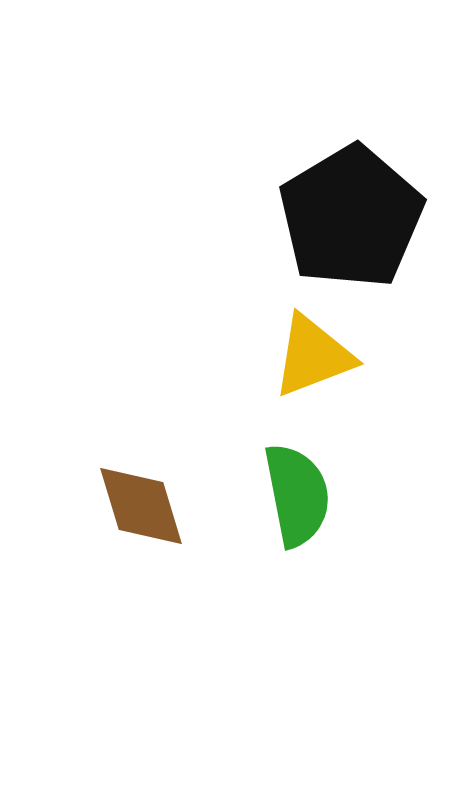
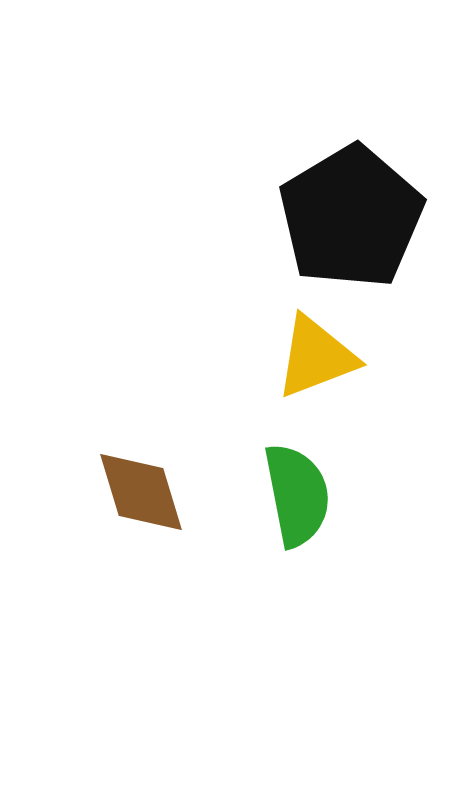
yellow triangle: moved 3 px right, 1 px down
brown diamond: moved 14 px up
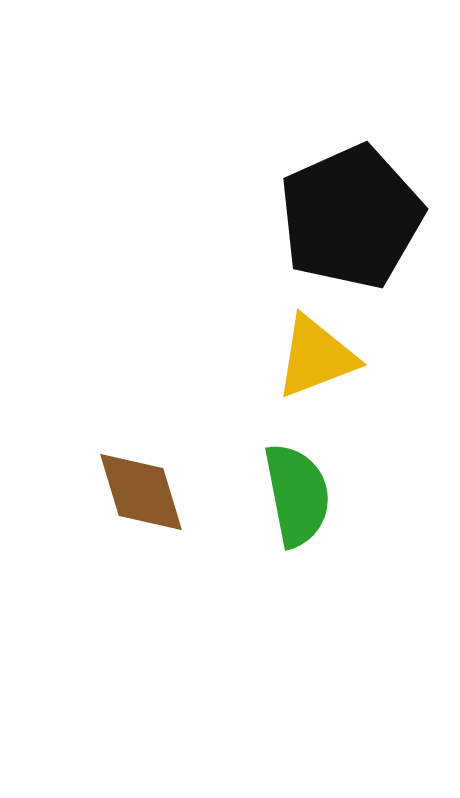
black pentagon: rotated 7 degrees clockwise
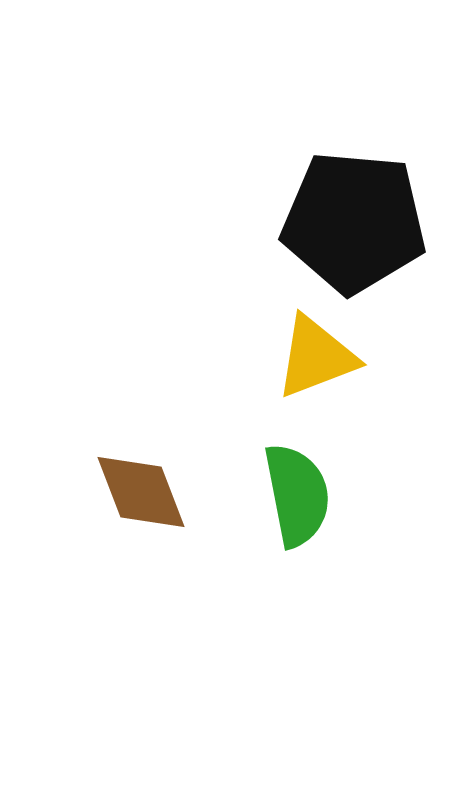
black pentagon: moved 3 px right, 5 px down; rotated 29 degrees clockwise
brown diamond: rotated 4 degrees counterclockwise
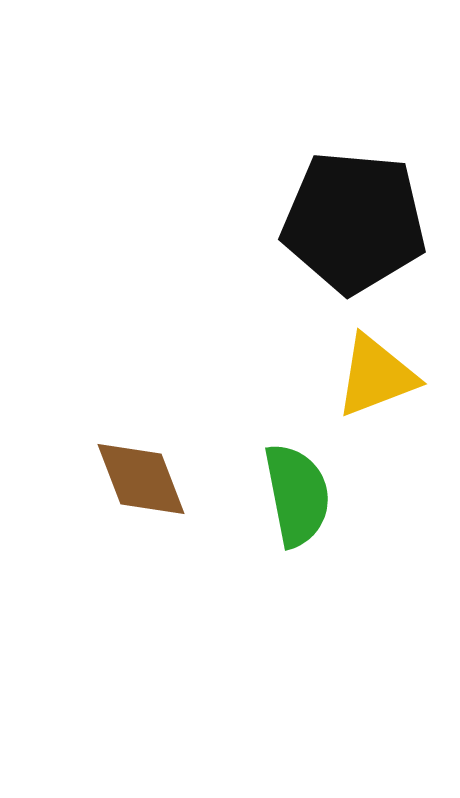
yellow triangle: moved 60 px right, 19 px down
brown diamond: moved 13 px up
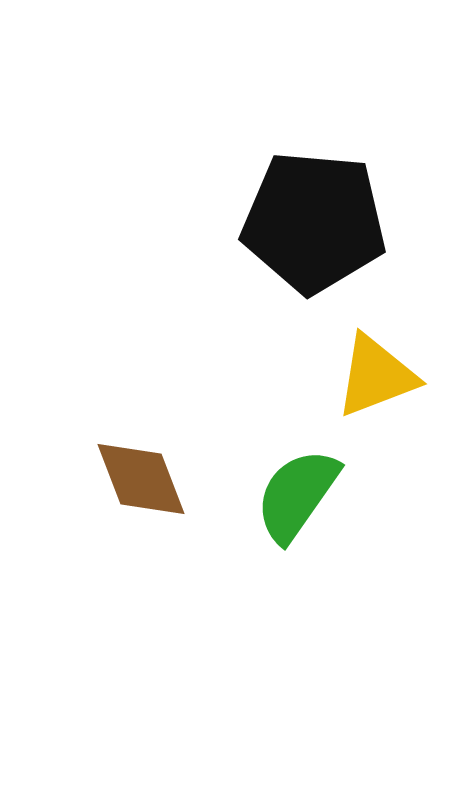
black pentagon: moved 40 px left
green semicircle: rotated 134 degrees counterclockwise
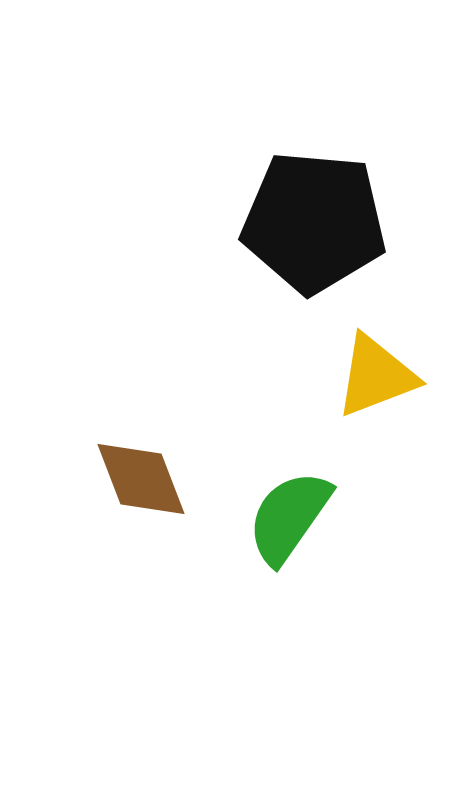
green semicircle: moved 8 px left, 22 px down
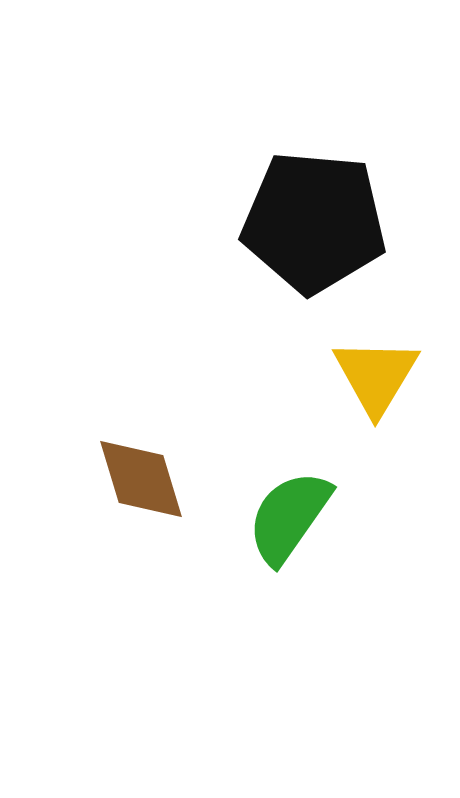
yellow triangle: rotated 38 degrees counterclockwise
brown diamond: rotated 4 degrees clockwise
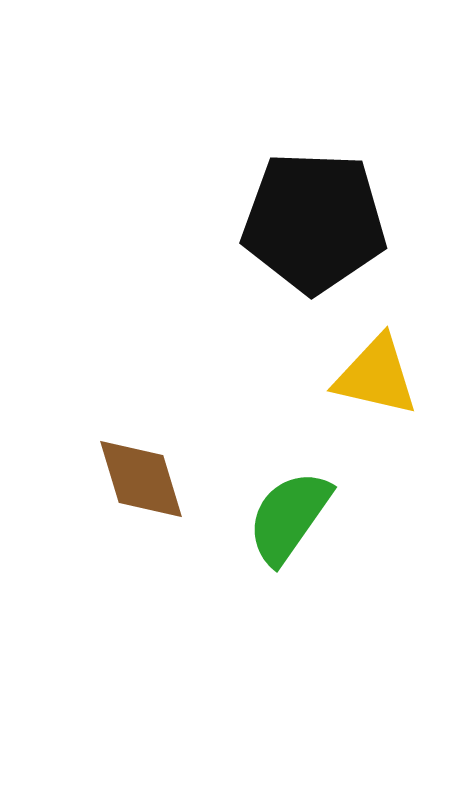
black pentagon: rotated 3 degrees counterclockwise
yellow triangle: rotated 48 degrees counterclockwise
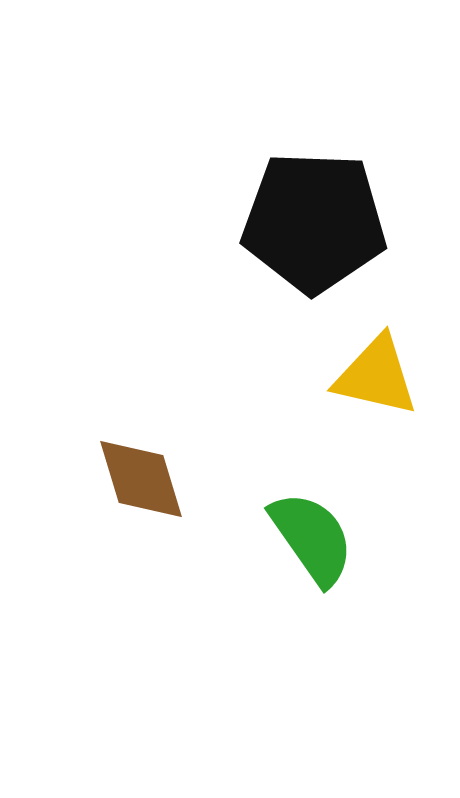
green semicircle: moved 23 px right, 21 px down; rotated 110 degrees clockwise
